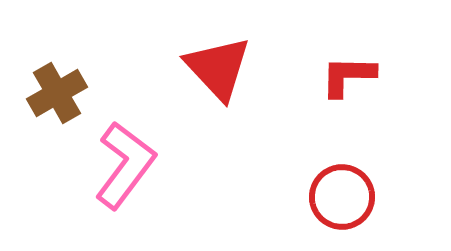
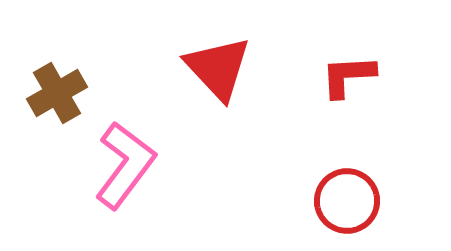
red L-shape: rotated 4 degrees counterclockwise
red circle: moved 5 px right, 4 px down
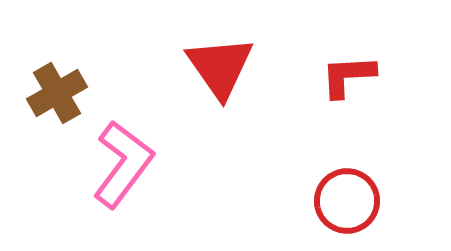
red triangle: moved 2 px right, 1 px up; rotated 8 degrees clockwise
pink L-shape: moved 2 px left, 1 px up
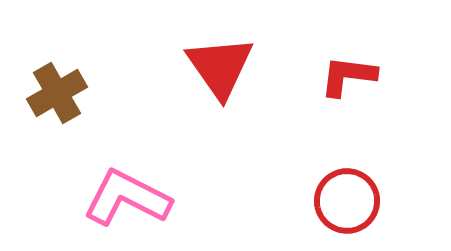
red L-shape: rotated 10 degrees clockwise
pink L-shape: moved 4 px right, 34 px down; rotated 100 degrees counterclockwise
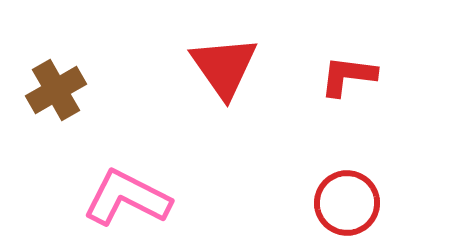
red triangle: moved 4 px right
brown cross: moved 1 px left, 3 px up
red circle: moved 2 px down
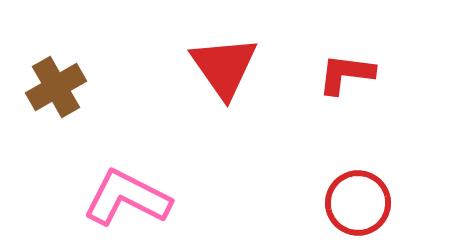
red L-shape: moved 2 px left, 2 px up
brown cross: moved 3 px up
red circle: moved 11 px right
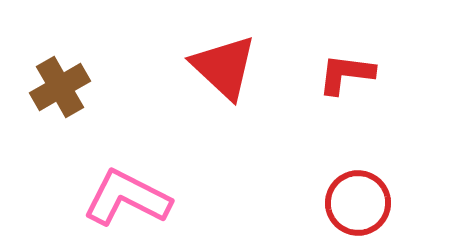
red triangle: rotated 12 degrees counterclockwise
brown cross: moved 4 px right
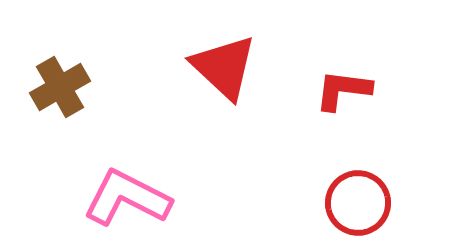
red L-shape: moved 3 px left, 16 px down
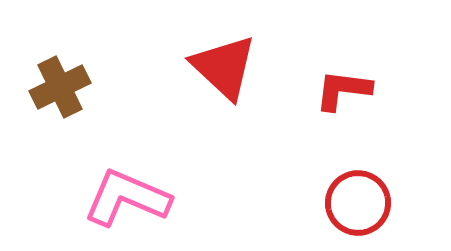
brown cross: rotated 4 degrees clockwise
pink L-shape: rotated 4 degrees counterclockwise
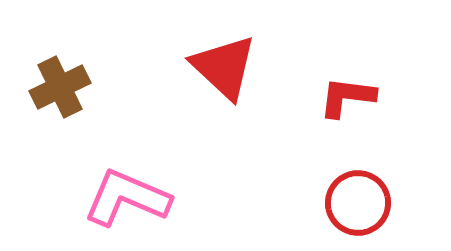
red L-shape: moved 4 px right, 7 px down
